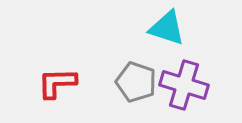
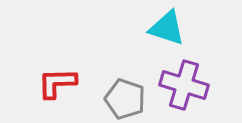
gray pentagon: moved 11 px left, 17 px down
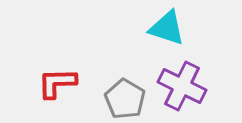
purple cross: moved 2 px left, 1 px down; rotated 9 degrees clockwise
gray pentagon: rotated 12 degrees clockwise
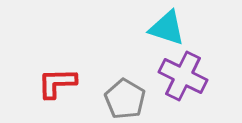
purple cross: moved 1 px right, 10 px up
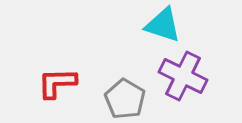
cyan triangle: moved 4 px left, 3 px up
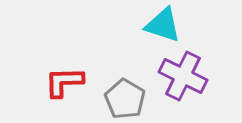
red L-shape: moved 7 px right, 1 px up
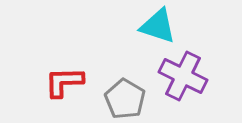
cyan triangle: moved 5 px left, 1 px down
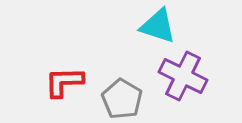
gray pentagon: moved 3 px left
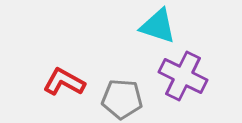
red L-shape: rotated 30 degrees clockwise
gray pentagon: rotated 27 degrees counterclockwise
